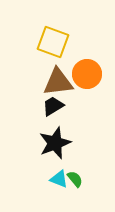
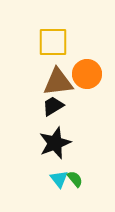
yellow square: rotated 20 degrees counterclockwise
cyan triangle: rotated 30 degrees clockwise
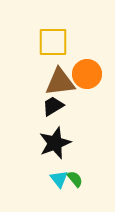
brown triangle: moved 2 px right
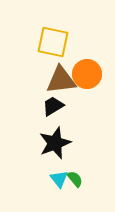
yellow square: rotated 12 degrees clockwise
brown triangle: moved 1 px right, 2 px up
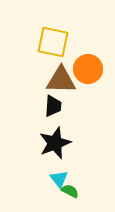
orange circle: moved 1 px right, 5 px up
brown triangle: rotated 8 degrees clockwise
black trapezoid: rotated 125 degrees clockwise
green semicircle: moved 5 px left, 12 px down; rotated 24 degrees counterclockwise
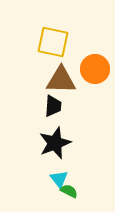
orange circle: moved 7 px right
green semicircle: moved 1 px left
